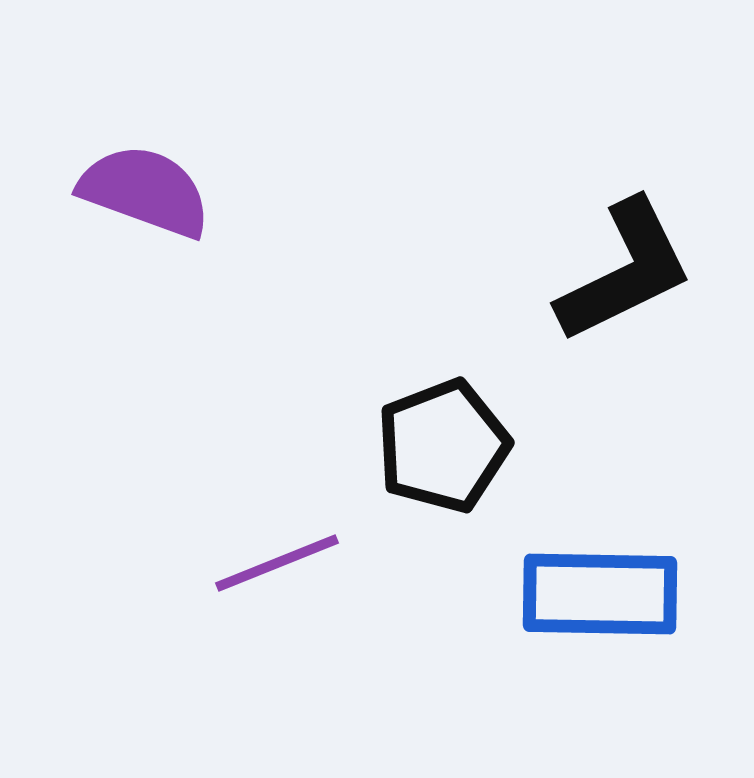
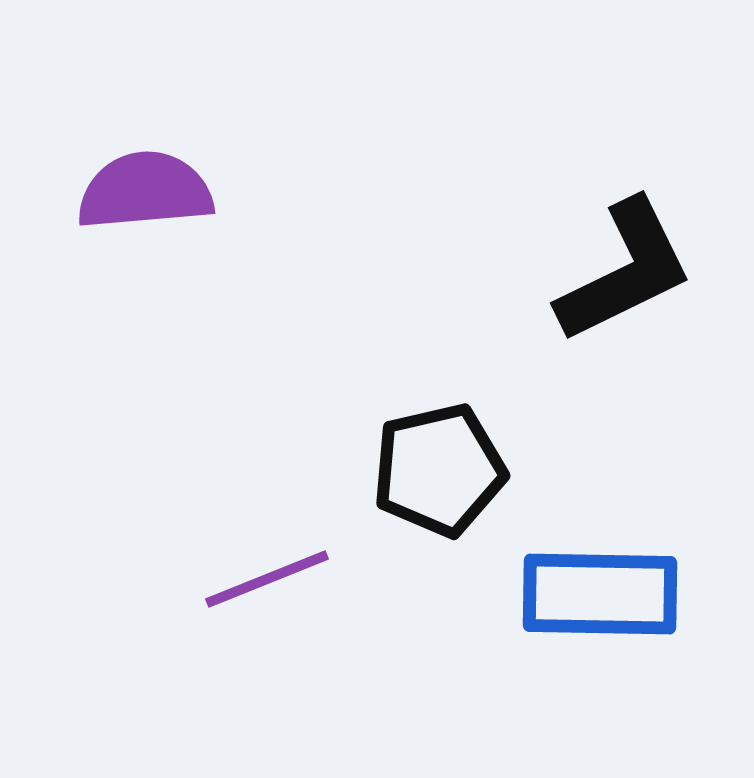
purple semicircle: rotated 25 degrees counterclockwise
black pentagon: moved 4 px left, 24 px down; rotated 8 degrees clockwise
purple line: moved 10 px left, 16 px down
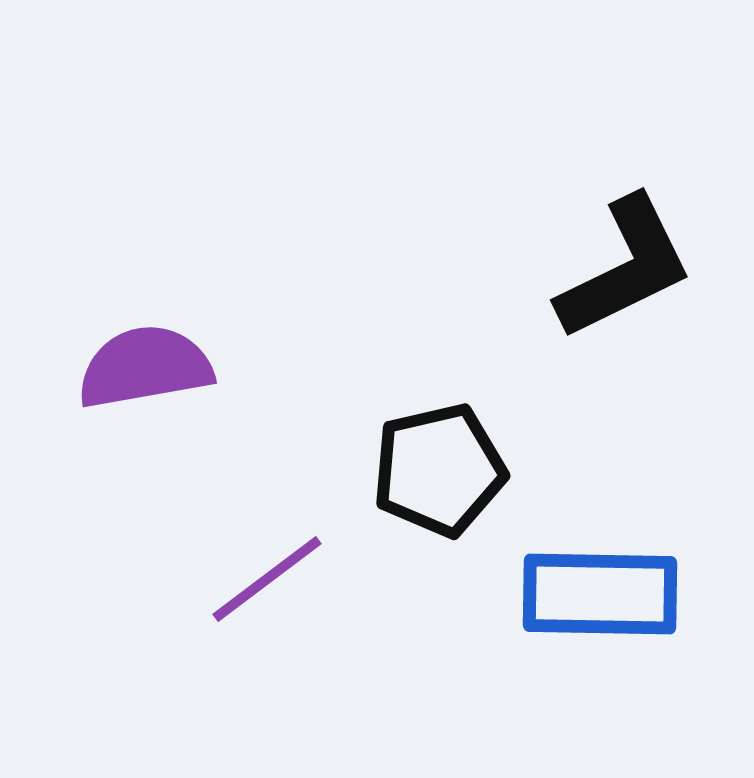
purple semicircle: moved 176 px down; rotated 5 degrees counterclockwise
black L-shape: moved 3 px up
purple line: rotated 15 degrees counterclockwise
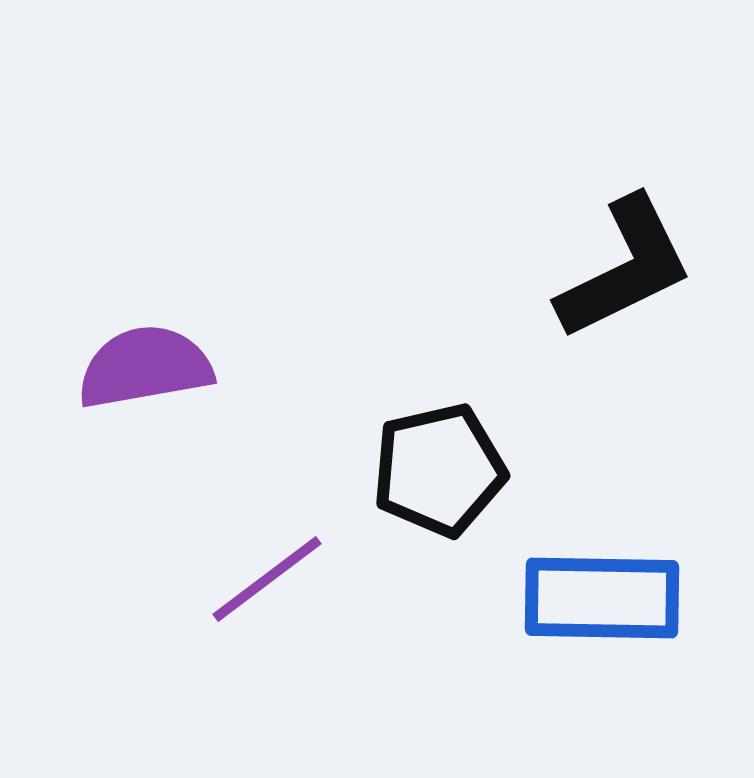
blue rectangle: moved 2 px right, 4 px down
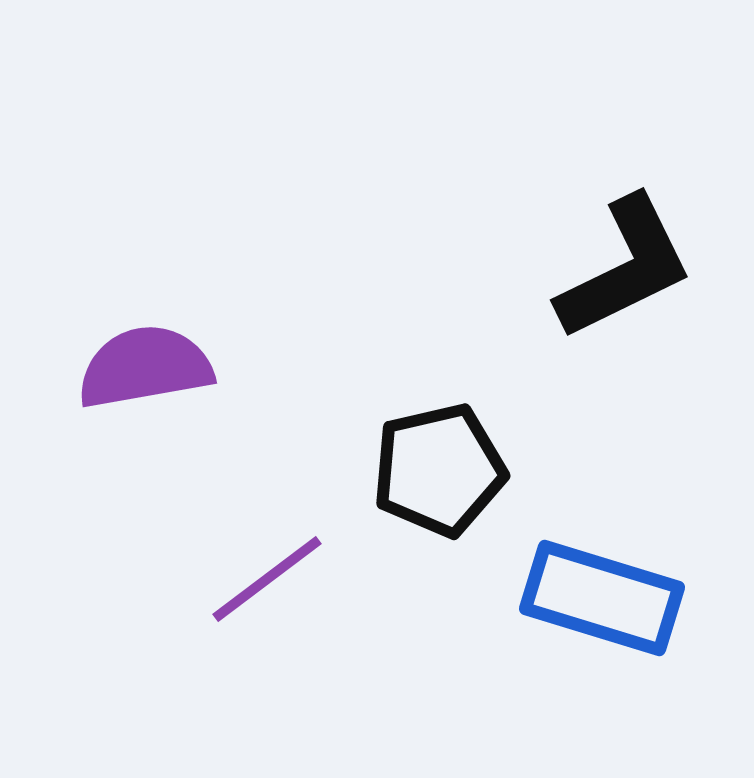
blue rectangle: rotated 16 degrees clockwise
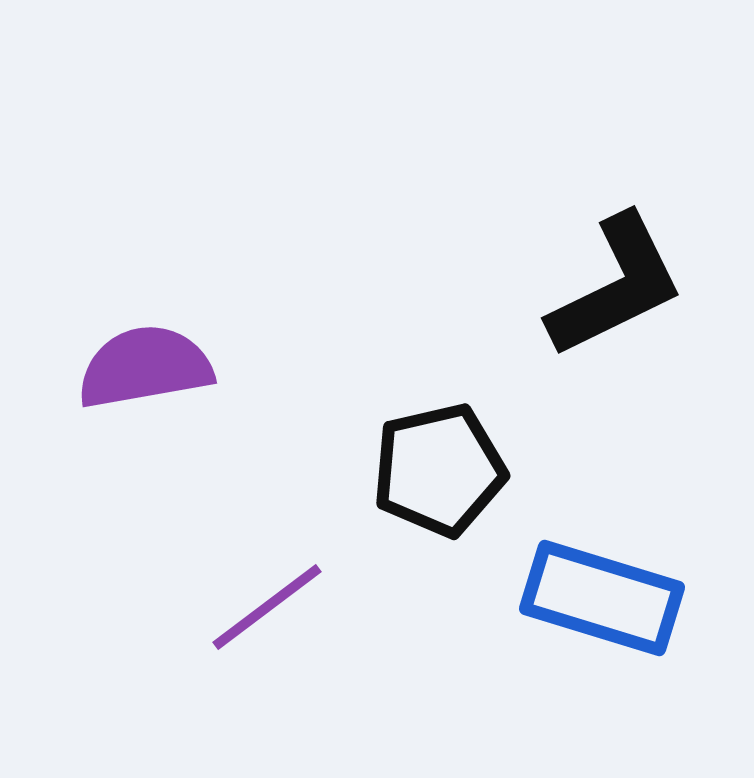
black L-shape: moved 9 px left, 18 px down
purple line: moved 28 px down
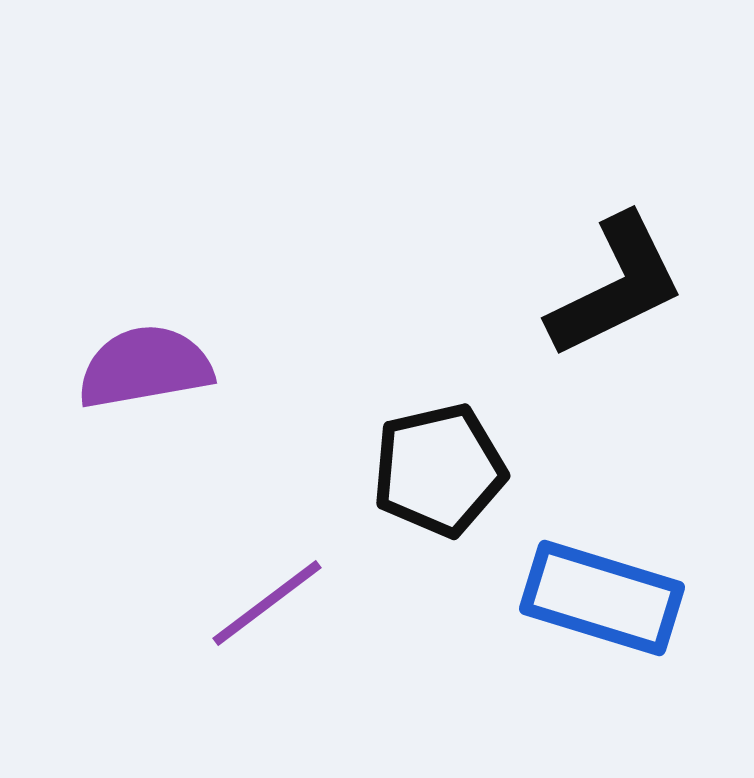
purple line: moved 4 px up
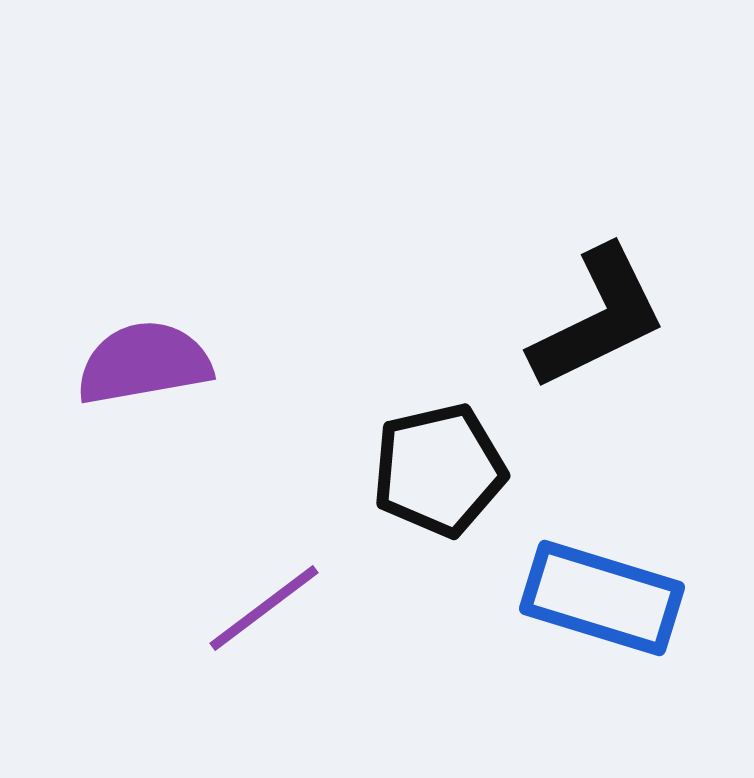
black L-shape: moved 18 px left, 32 px down
purple semicircle: moved 1 px left, 4 px up
purple line: moved 3 px left, 5 px down
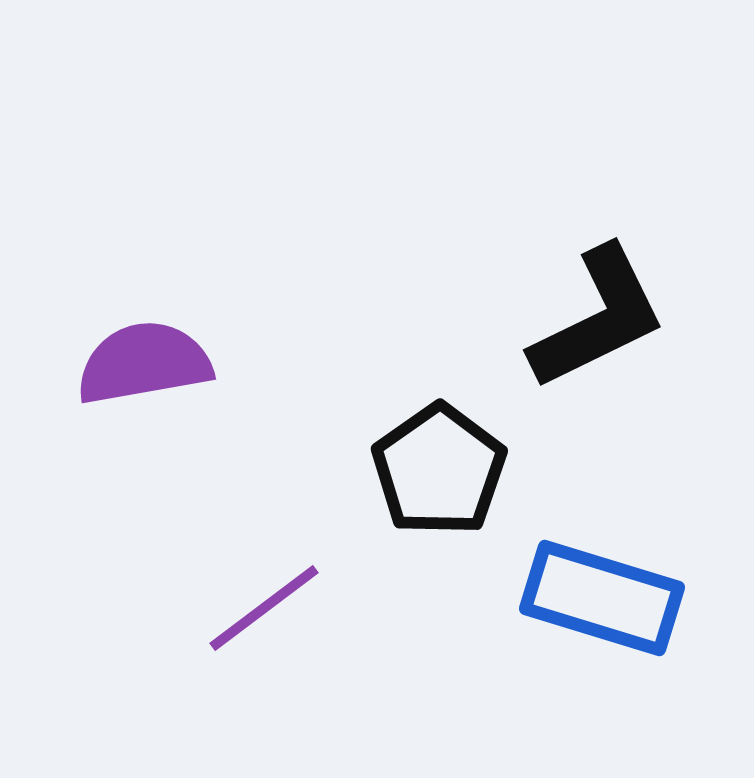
black pentagon: rotated 22 degrees counterclockwise
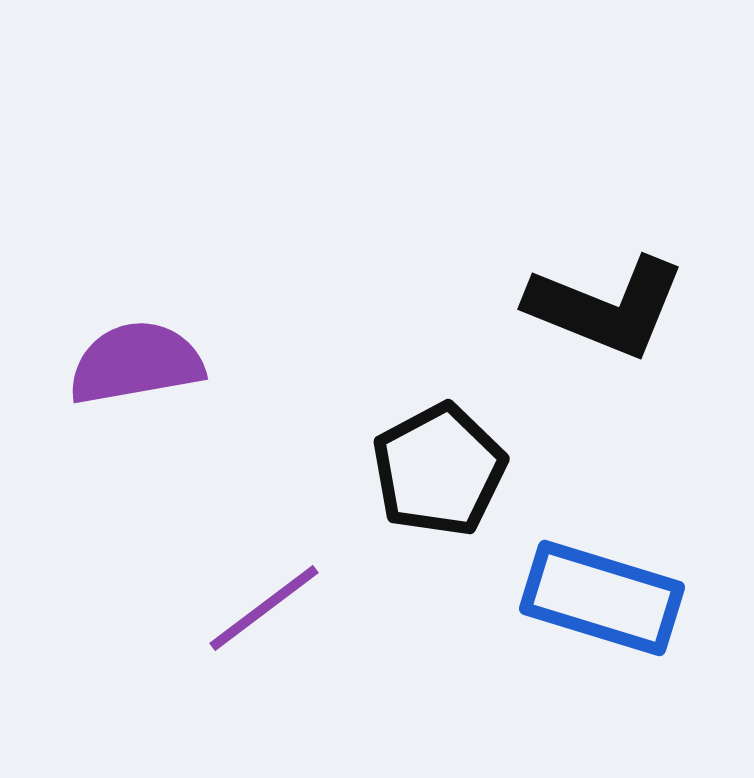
black L-shape: moved 8 px right, 11 px up; rotated 48 degrees clockwise
purple semicircle: moved 8 px left
black pentagon: rotated 7 degrees clockwise
